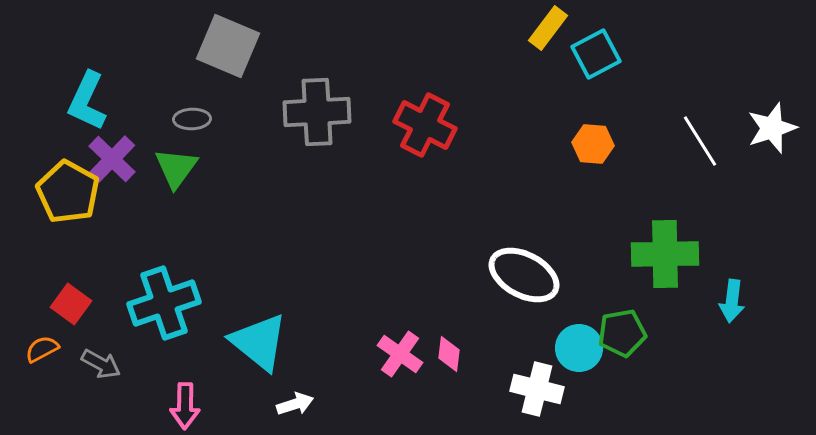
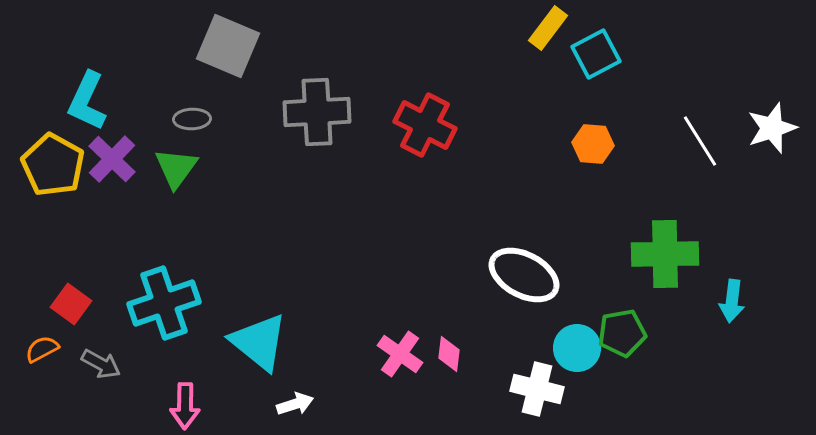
yellow pentagon: moved 15 px left, 27 px up
cyan circle: moved 2 px left
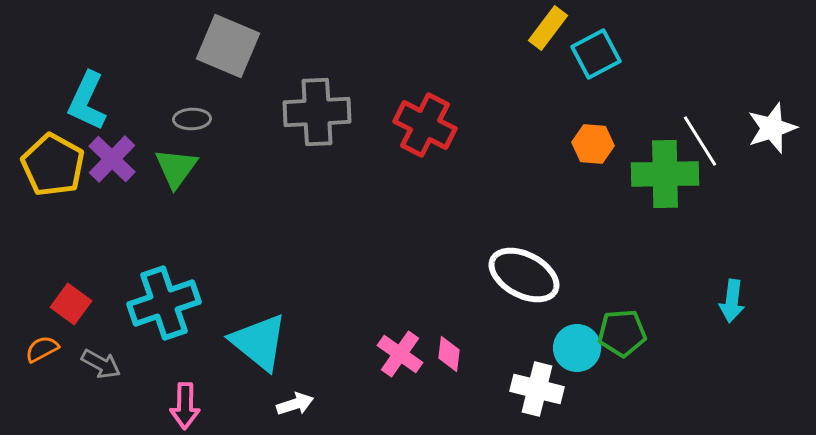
green cross: moved 80 px up
green pentagon: rotated 6 degrees clockwise
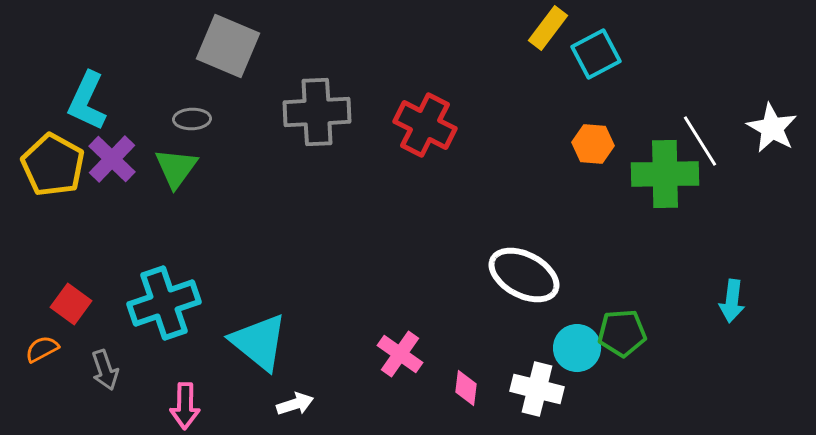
white star: rotated 24 degrees counterclockwise
pink diamond: moved 17 px right, 34 px down
gray arrow: moved 4 px right, 6 px down; rotated 42 degrees clockwise
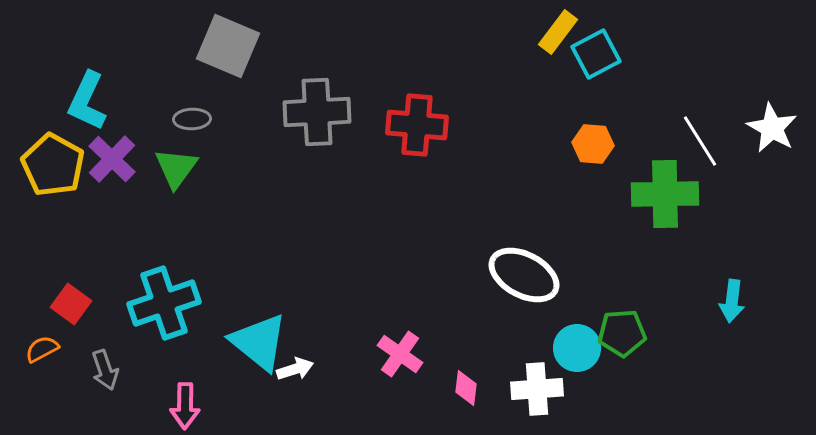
yellow rectangle: moved 10 px right, 4 px down
red cross: moved 8 px left; rotated 22 degrees counterclockwise
green cross: moved 20 px down
white cross: rotated 18 degrees counterclockwise
white arrow: moved 35 px up
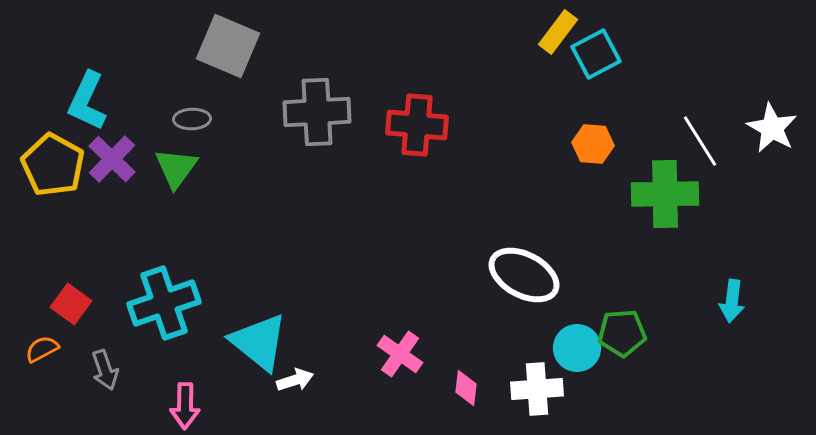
white arrow: moved 11 px down
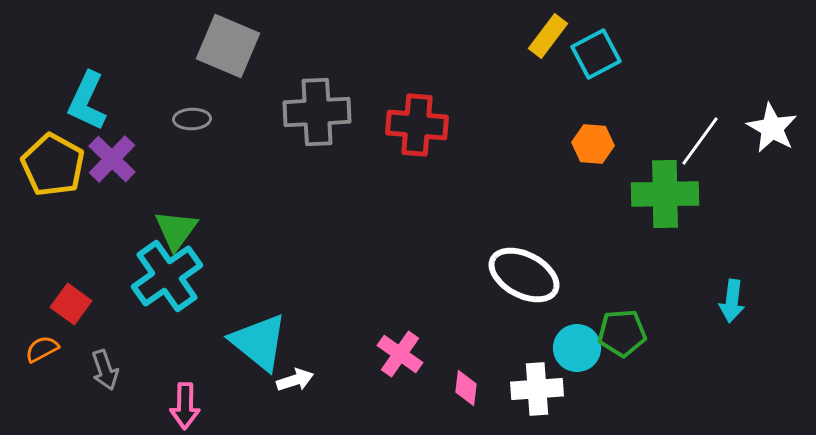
yellow rectangle: moved 10 px left, 4 px down
white line: rotated 68 degrees clockwise
green triangle: moved 62 px down
cyan cross: moved 3 px right, 27 px up; rotated 16 degrees counterclockwise
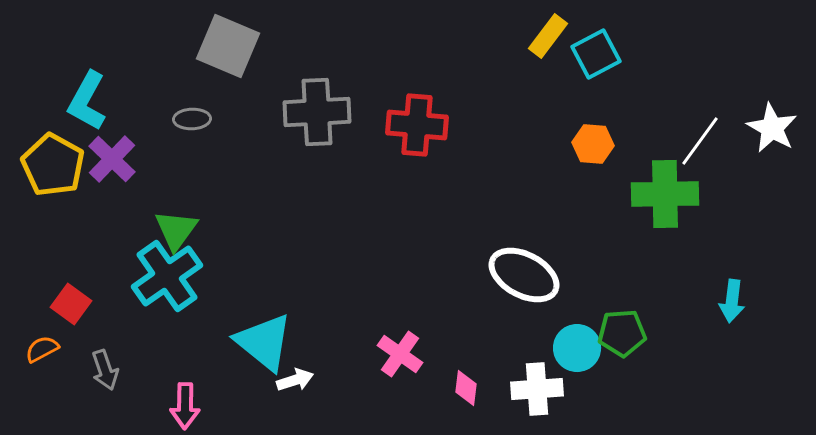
cyan L-shape: rotated 4 degrees clockwise
cyan triangle: moved 5 px right
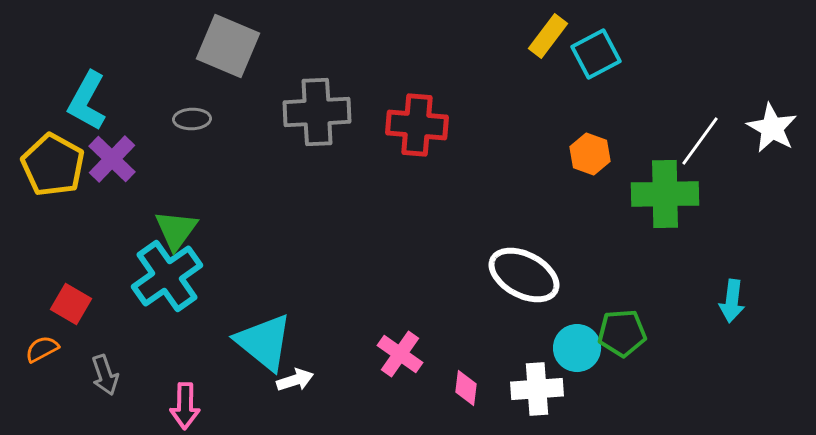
orange hexagon: moved 3 px left, 10 px down; rotated 15 degrees clockwise
red square: rotated 6 degrees counterclockwise
gray arrow: moved 5 px down
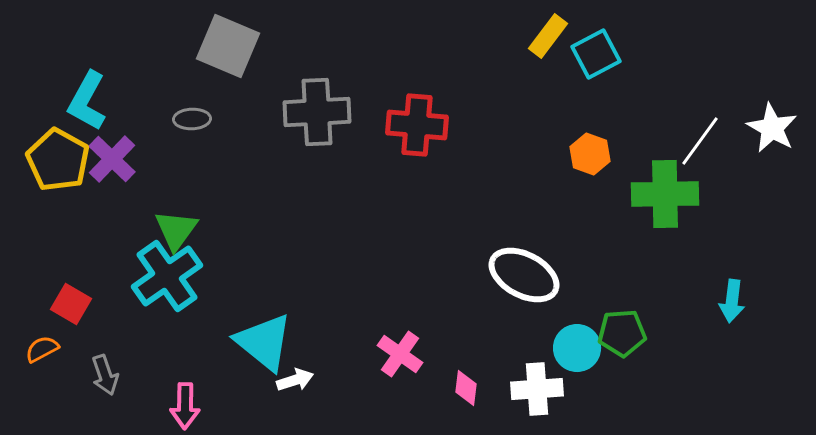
yellow pentagon: moved 5 px right, 5 px up
